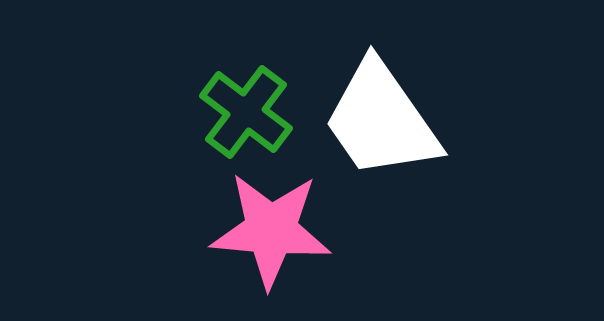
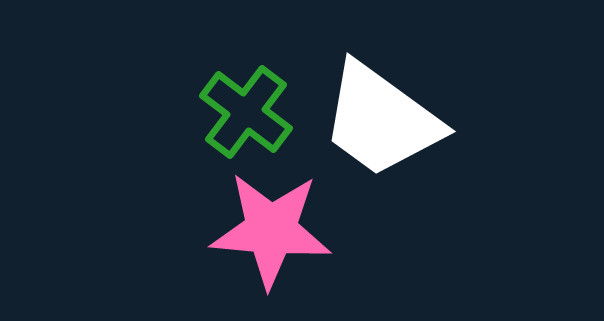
white trapezoid: rotated 19 degrees counterclockwise
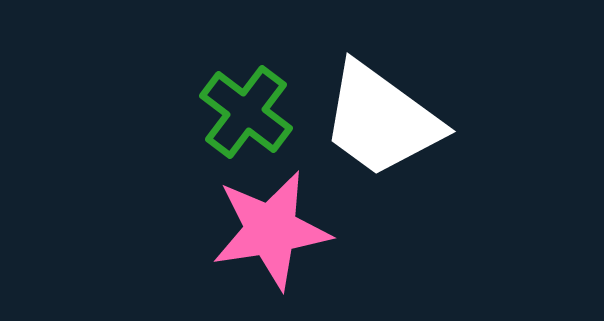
pink star: rotated 14 degrees counterclockwise
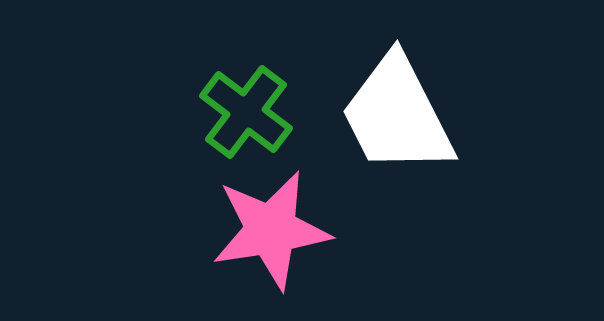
white trapezoid: moved 16 px right, 5 px up; rotated 27 degrees clockwise
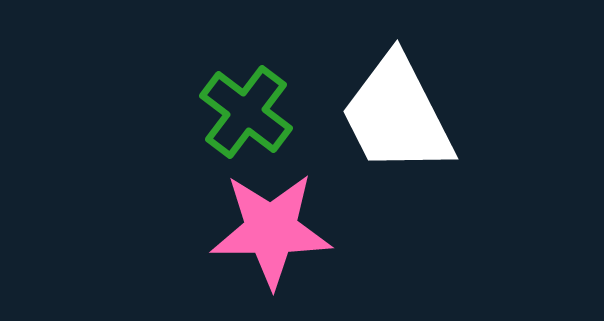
pink star: rotated 9 degrees clockwise
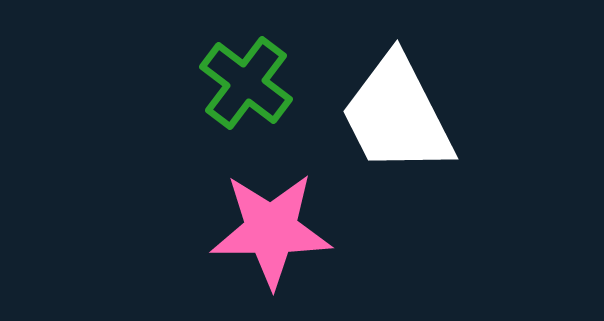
green cross: moved 29 px up
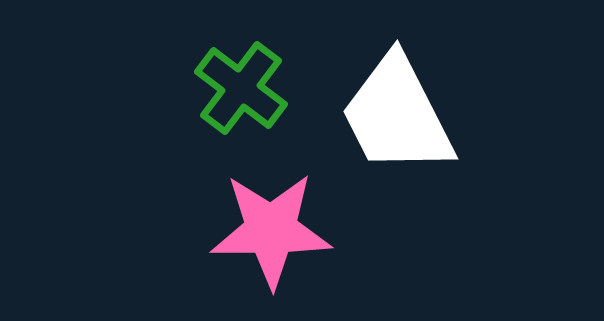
green cross: moved 5 px left, 5 px down
